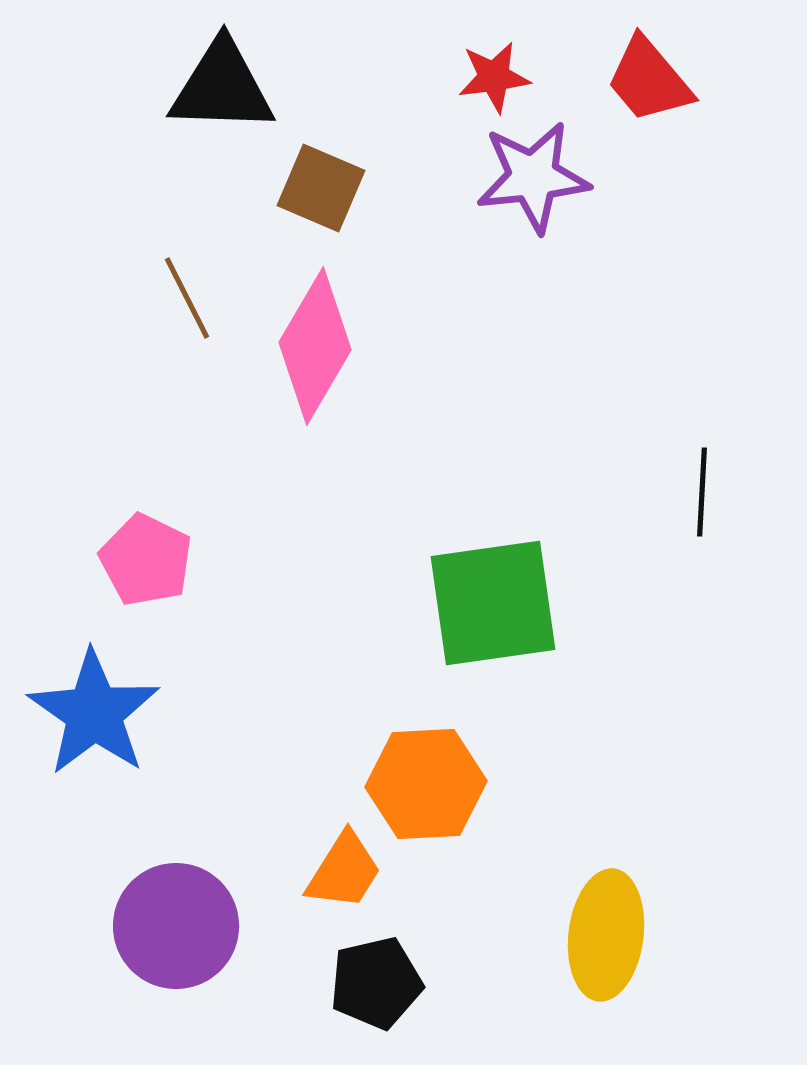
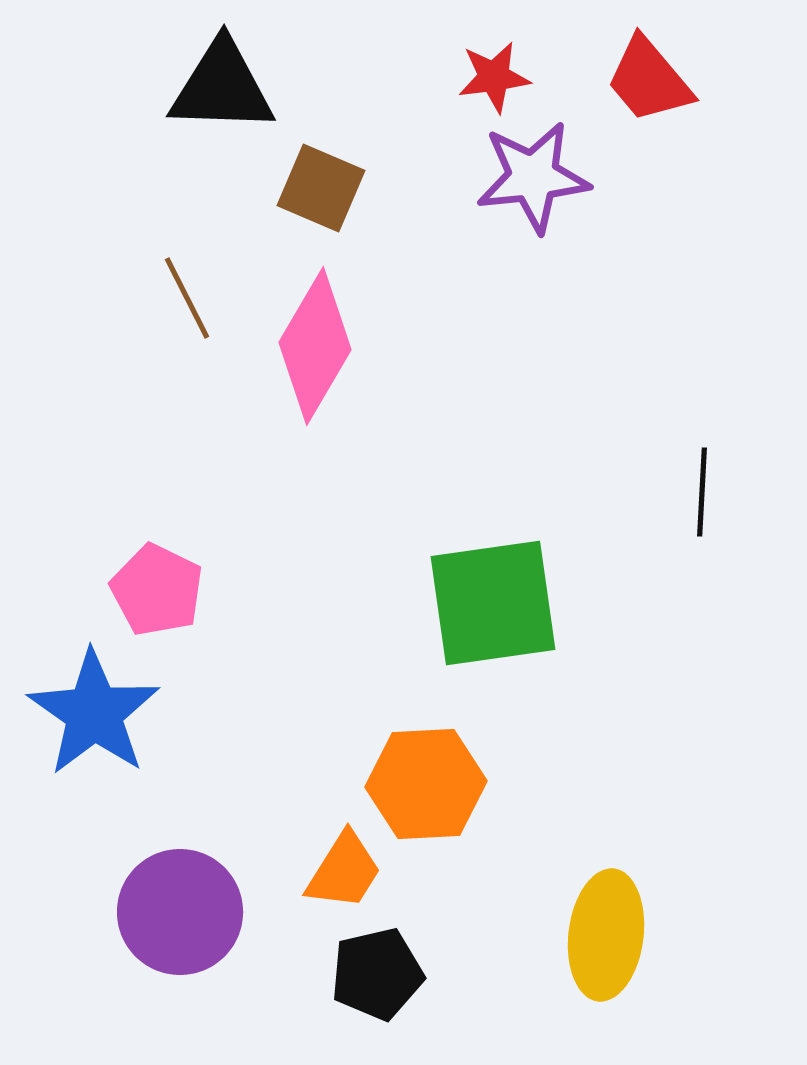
pink pentagon: moved 11 px right, 30 px down
purple circle: moved 4 px right, 14 px up
black pentagon: moved 1 px right, 9 px up
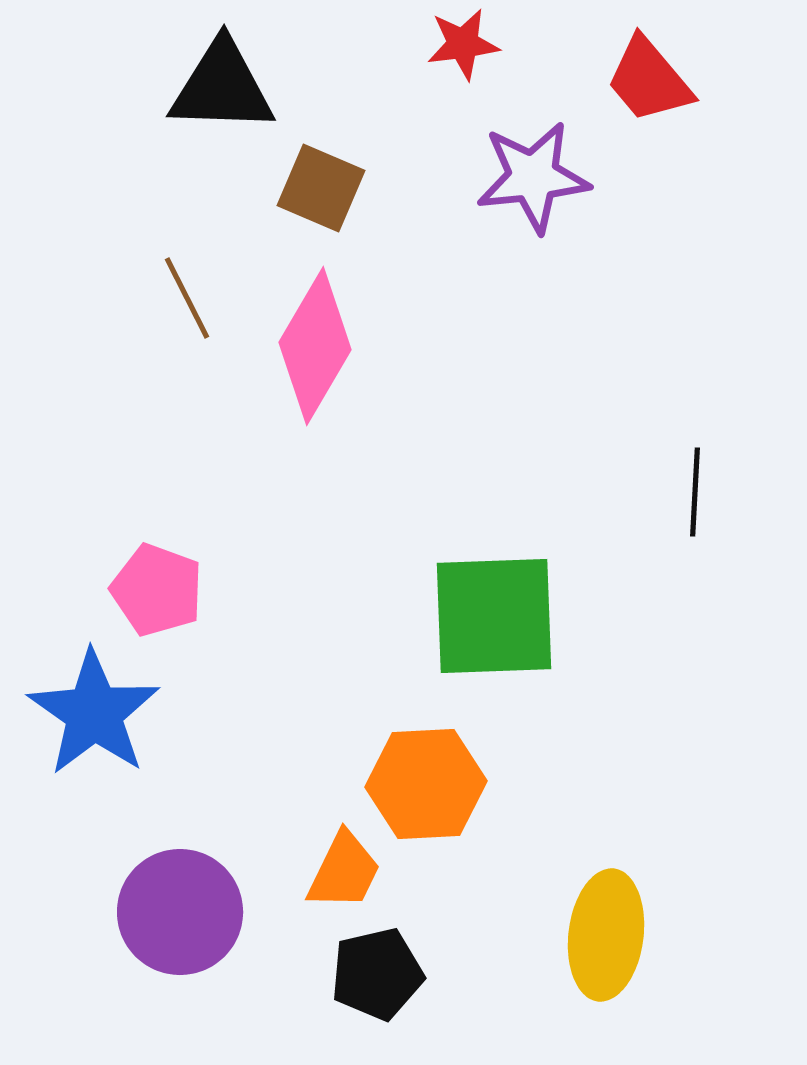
red star: moved 31 px left, 33 px up
black line: moved 7 px left
pink pentagon: rotated 6 degrees counterclockwise
green square: moved 1 px right, 13 px down; rotated 6 degrees clockwise
orange trapezoid: rotated 6 degrees counterclockwise
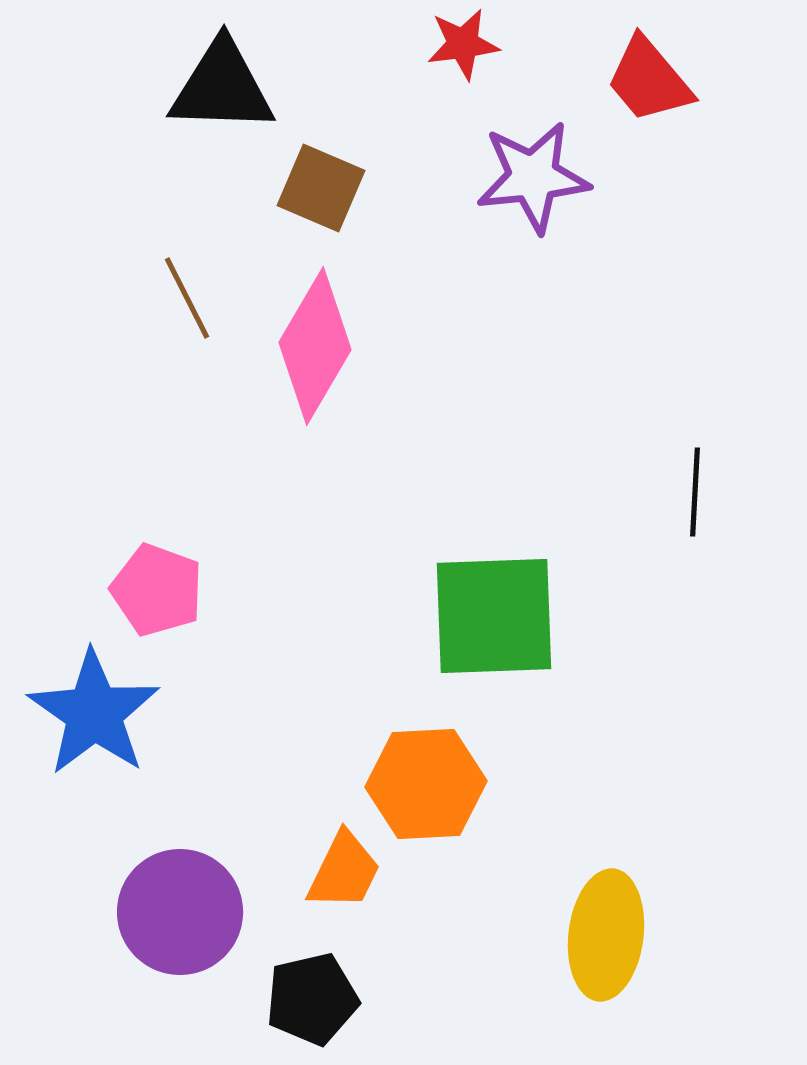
black pentagon: moved 65 px left, 25 px down
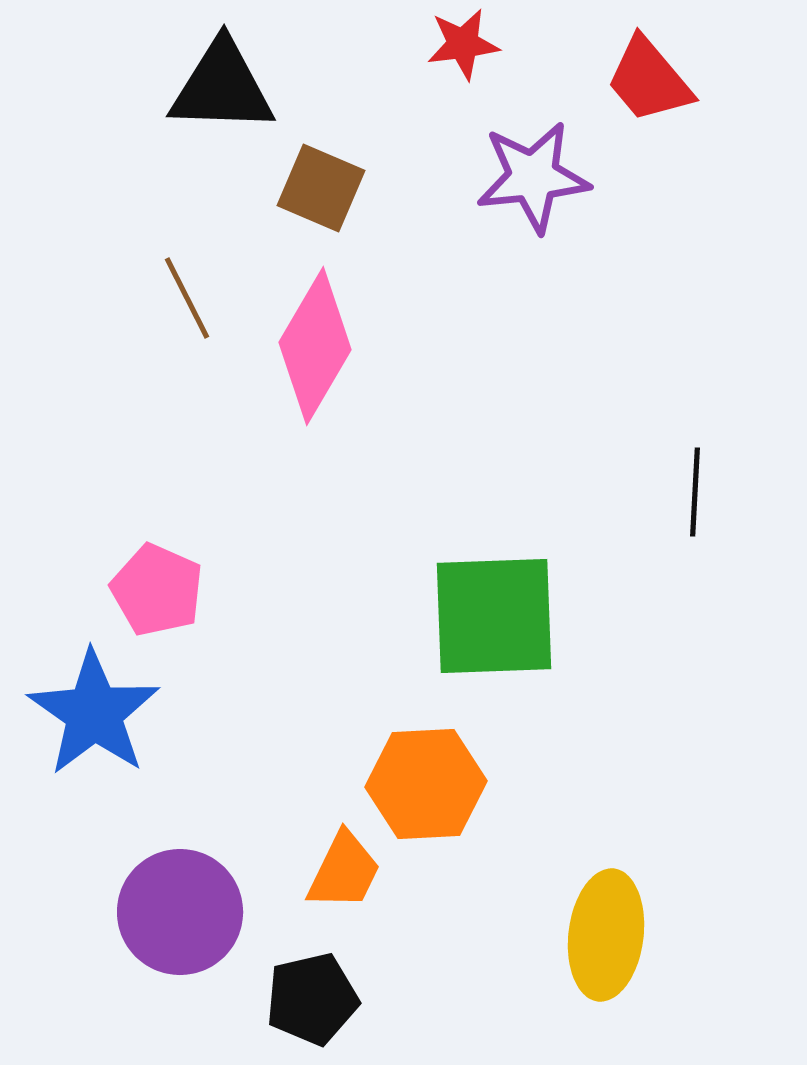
pink pentagon: rotated 4 degrees clockwise
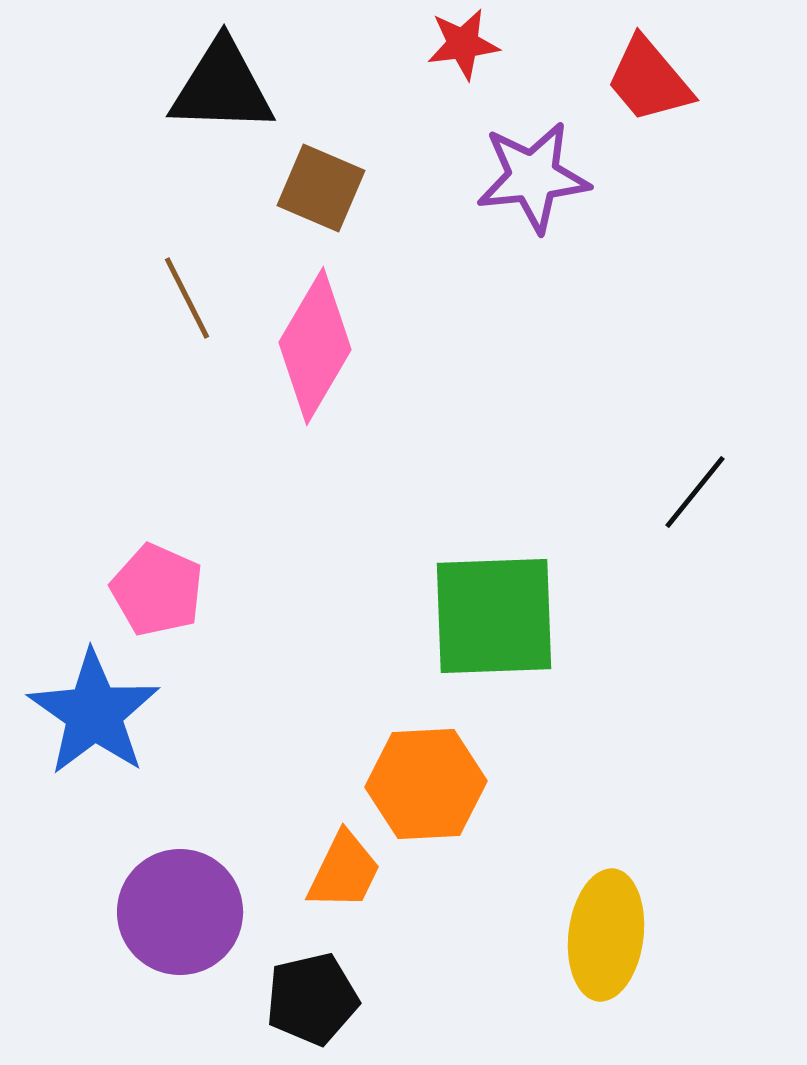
black line: rotated 36 degrees clockwise
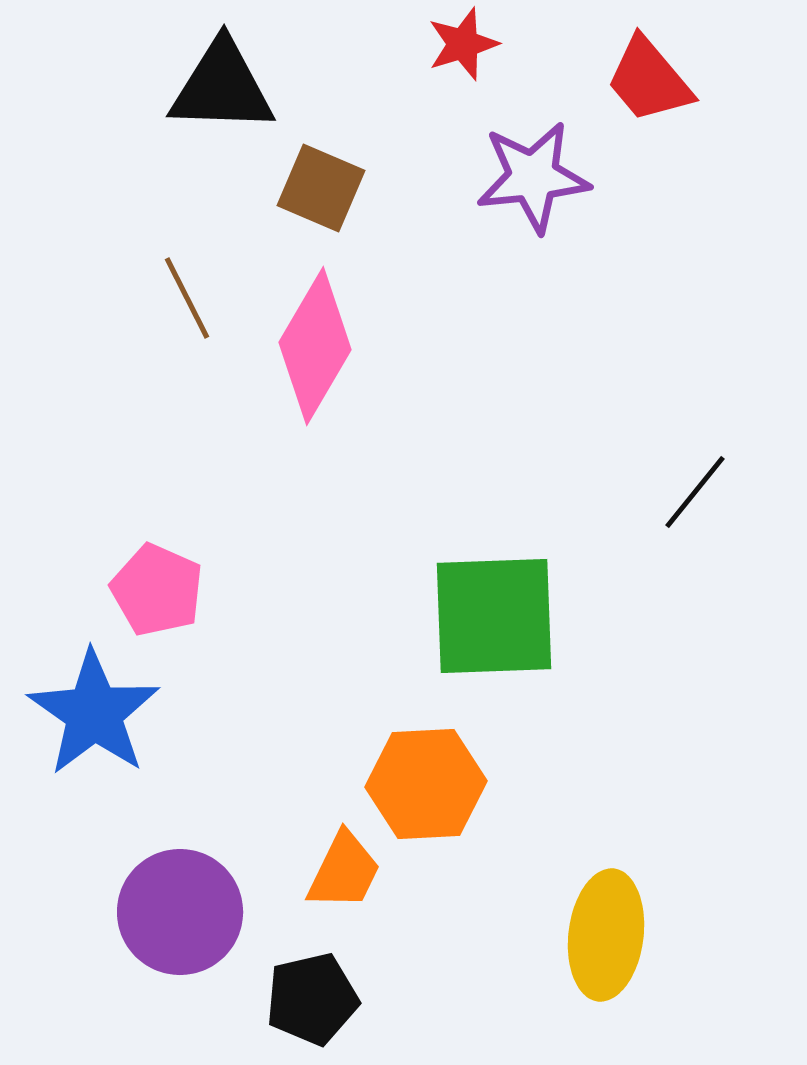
red star: rotated 10 degrees counterclockwise
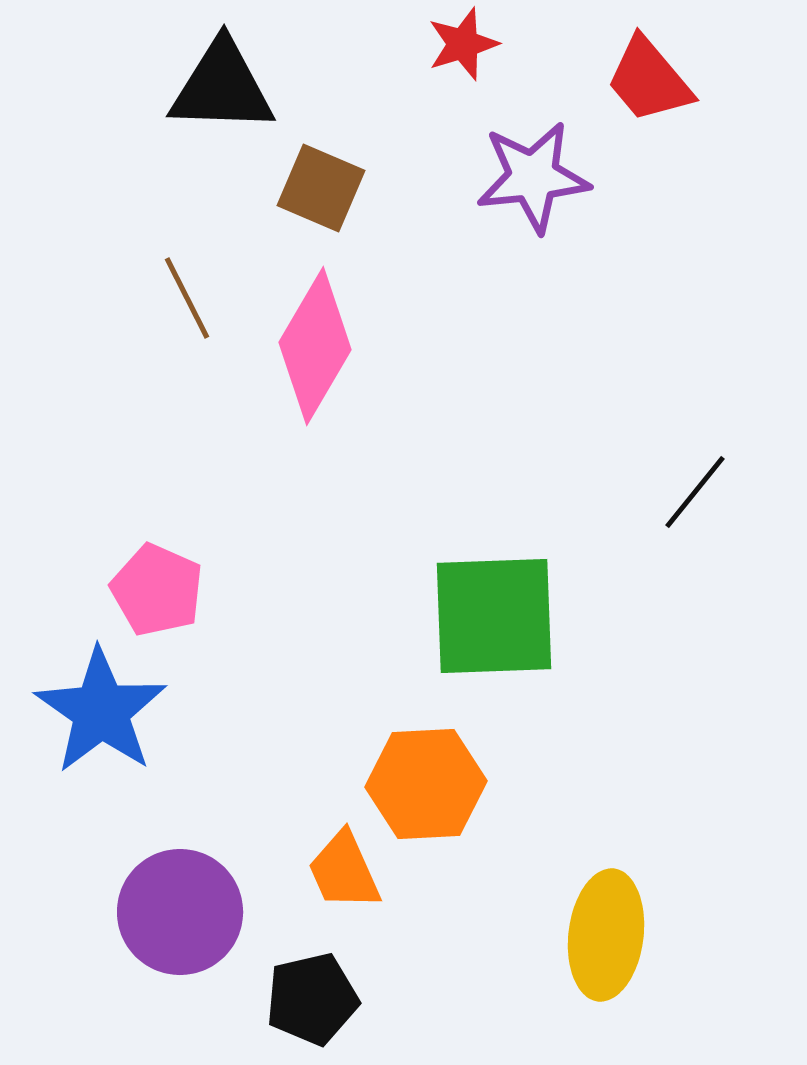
blue star: moved 7 px right, 2 px up
orange trapezoid: rotated 130 degrees clockwise
